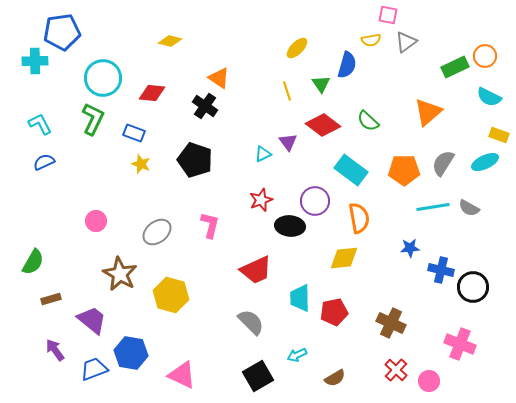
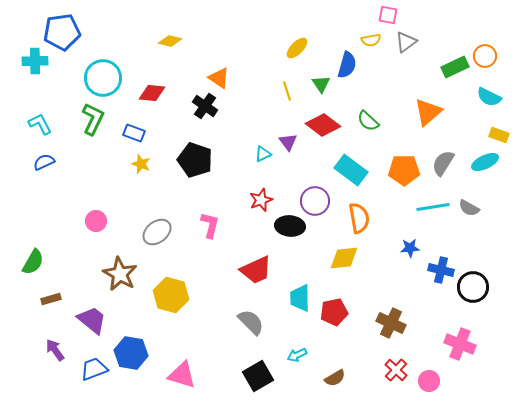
pink triangle at (182, 375): rotated 8 degrees counterclockwise
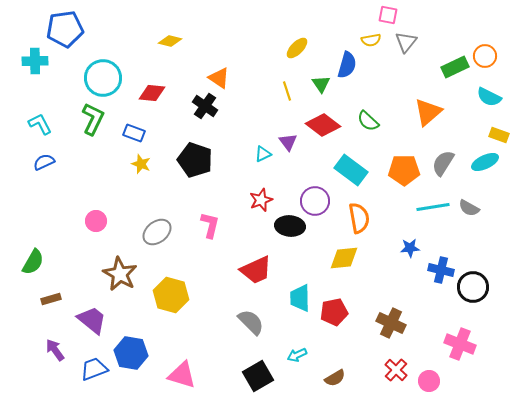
blue pentagon at (62, 32): moved 3 px right, 3 px up
gray triangle at (406, 42): rotated 15 degrees counterclockwise
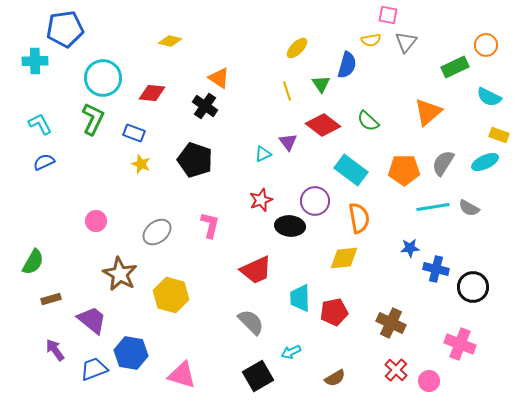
orange circle at (485, 56): moved 1 px right, 11 px up
blue cross at (441, 270): moved 5 px left, 1 px up
cyan arrow at (297, 355): moved 6 px left, 3 px up
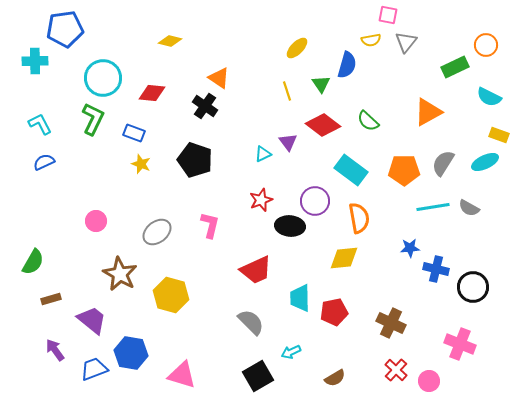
orange triangle at (428, 112): rotated 12 degrees clockwise
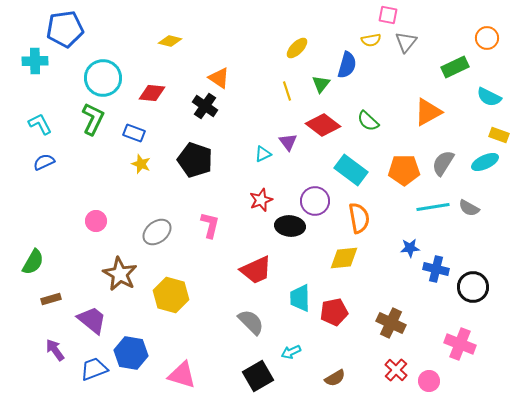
orange circle at (486, 45): moved 1 px right, 7 px up
green triangle at (321, 84): rotated 12 degrees clockwise
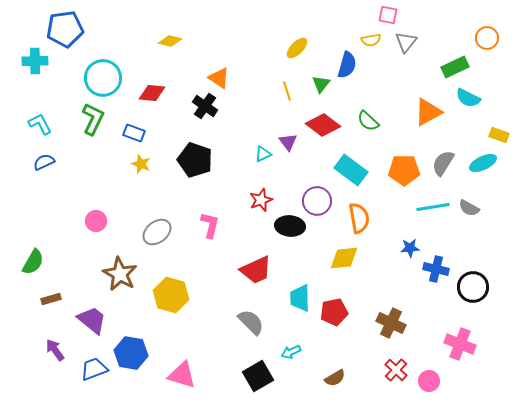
cyan semicircle at (489, 97): moved 21 px left, 1 px down
cyan ellipse at (485, 162): moved 2 px left, 1 px down
purple circle at (315, 201): moved 2 px right
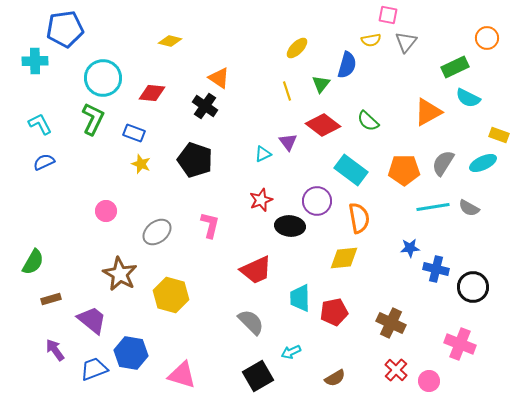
pink circle at (96, 221): moved 10 px right, 10 px up
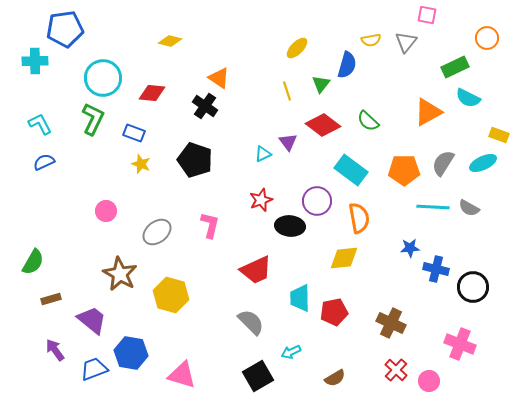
pink square at (388, 15): moved 39 px right
cyan line at (433, 207): rotated 12 degrees clockwise
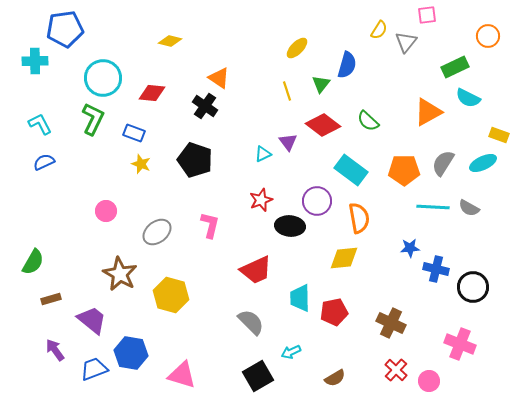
pink square at (427, 15): rotated 18 degrees counterclockwise
orange circle at (487, 38): moved 1 px right, 2 px up
yellow semicircle at (371, 40): moved 8 px right, 10 px up; rotated 48 degrees counterclockwise
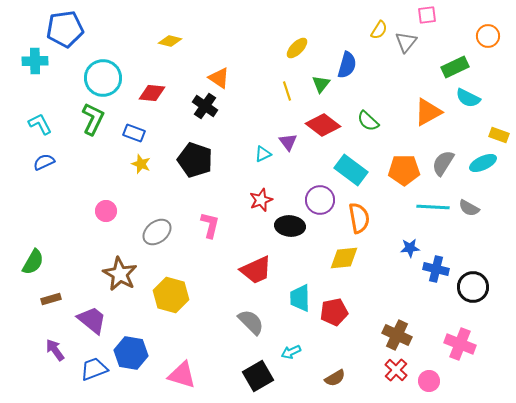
purple circle at (317, 201): moved 3 px right, 1 px up
brown cross at (391, 323): moved 6 px right, 12 px down
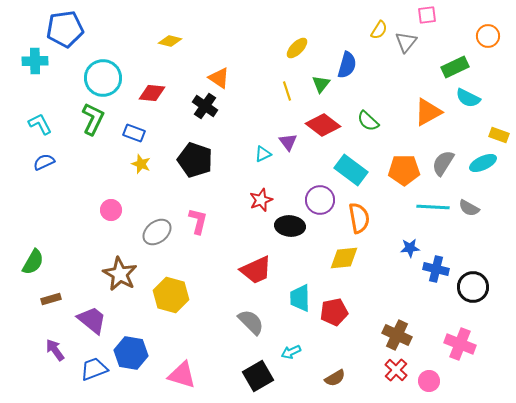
pink circle at (106, 211): moved 5 px right, 1 px up
pink L-shape at (210, 225): moved 12 px left, 4 px up
